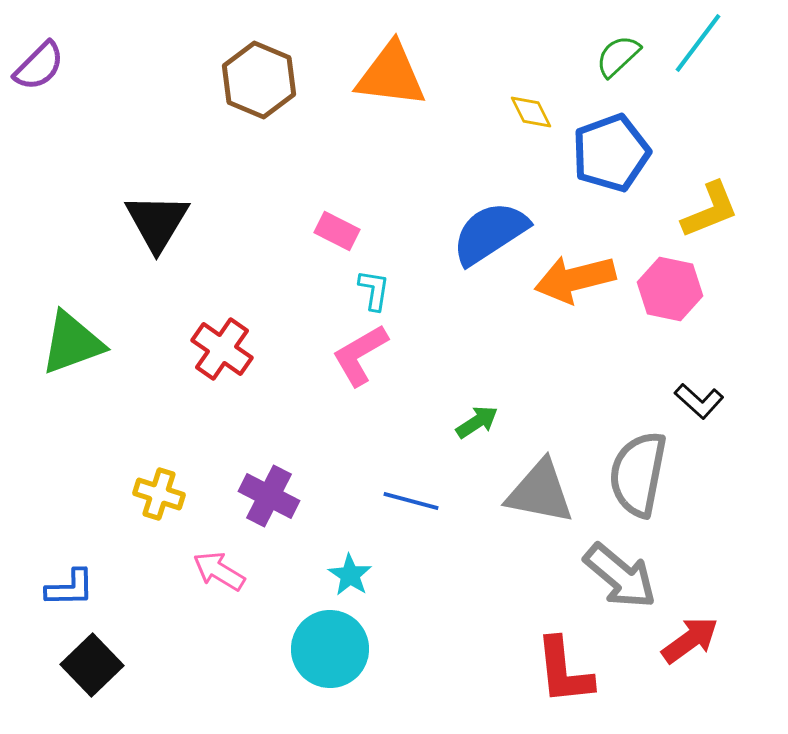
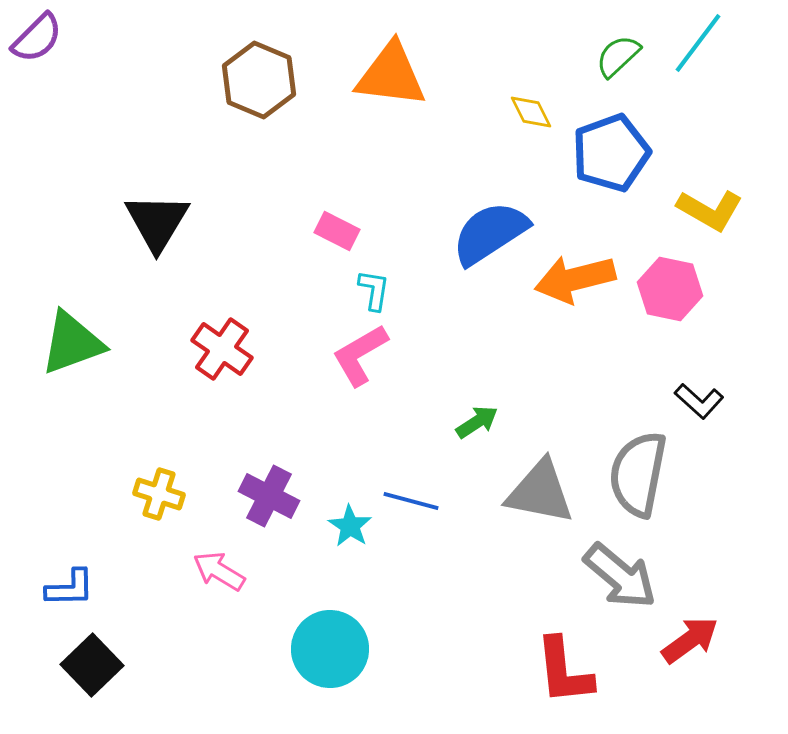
purple semicircle: moved 2 px left, 28 px up
yellow L-shape: rotated 52 degrees clockwise
cyan star: moved 49 px up
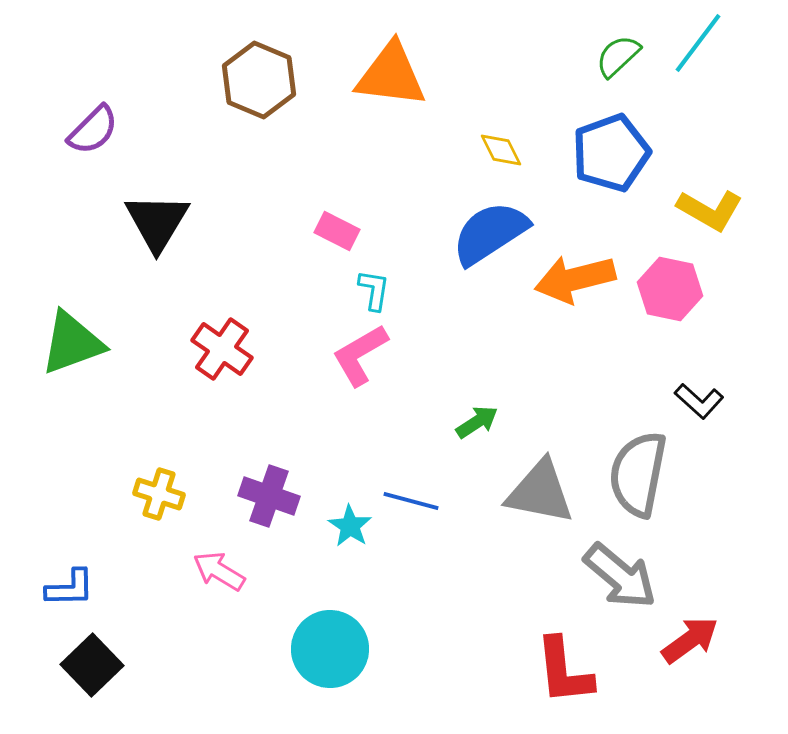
purple semicircle: moved 56 px right, 92 px down
yellow diamond: moved 30 px left, 38 px down
purple cross: rotated 8 degrees counterclockwise
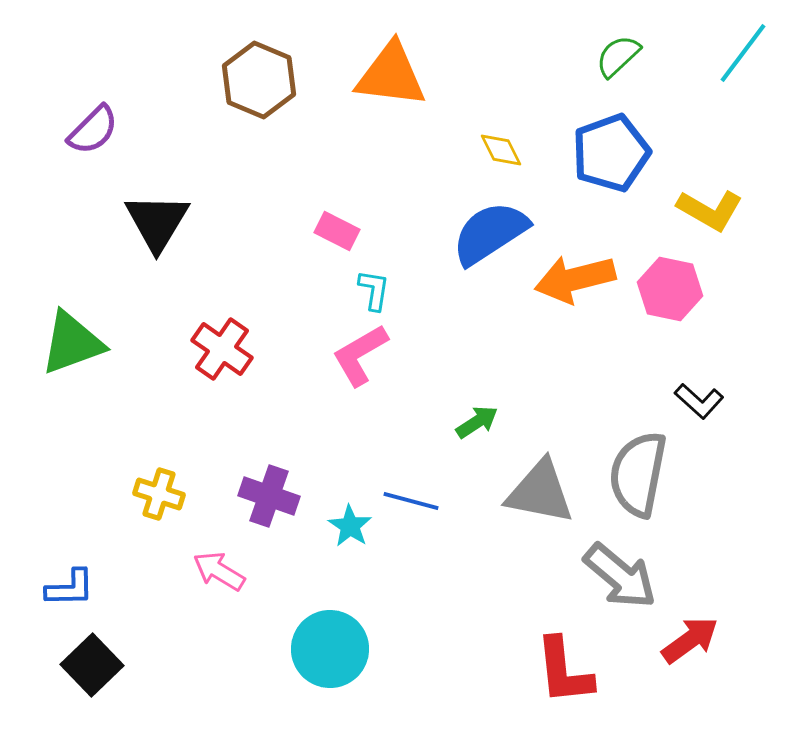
cyan line: moved 45 px right, 10 px down
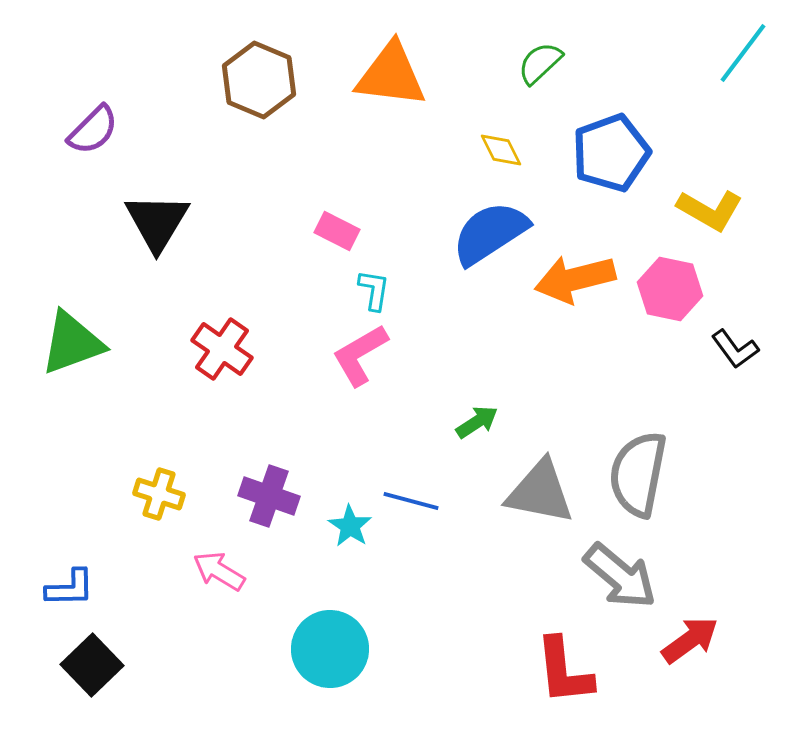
green semicircle: moved 78 px left, 7 px down
black L-shape: moved 36 px right, 52 px up; rotated 12 degrees clockwise
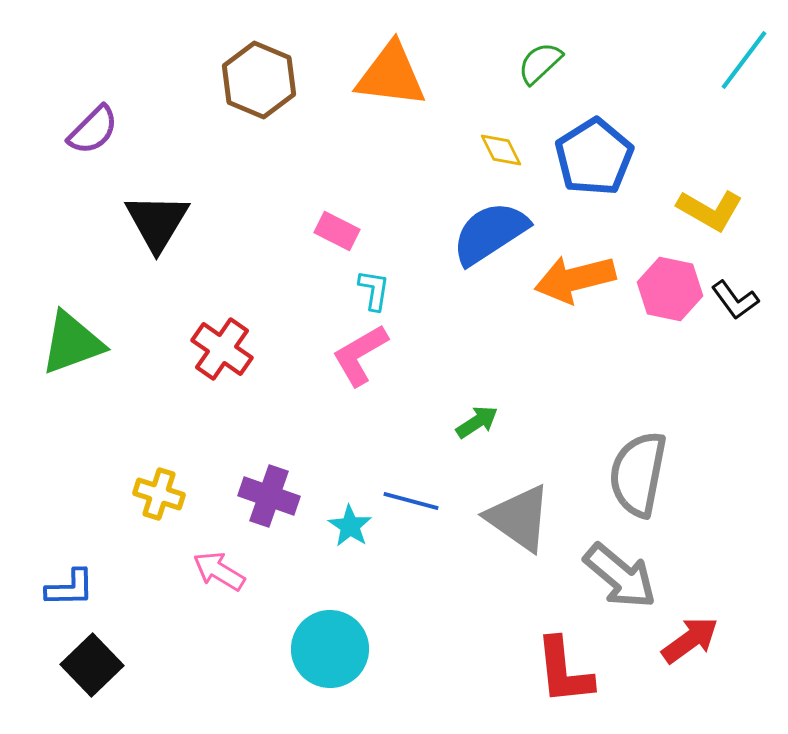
cyan line: moved 1 px right, 7 px down
blue pentagon: moved 17 px left, 4 px down; rotated 12 degrees counterclockwise
black L-shape: moved 49 px up
gray triangle: moved 21 px left, 26 px down; rotated 24 degrees clockwise
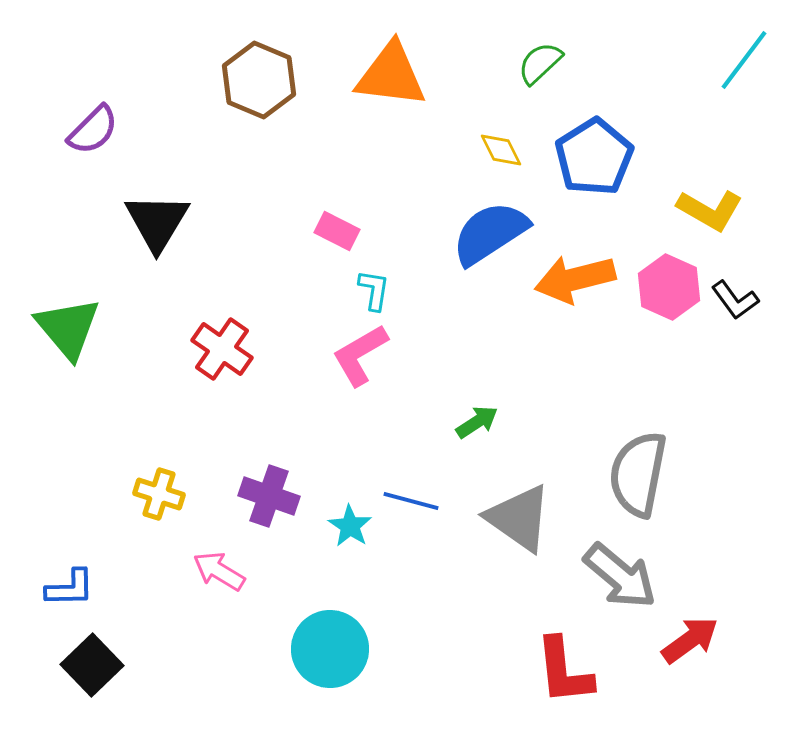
pink hexagon: moved 1 px left, 2 px up; rotated 12 degrees clockwise
green triangle: moved 4 px left, 15 px up; rotated 50 degrees counterclockwise
